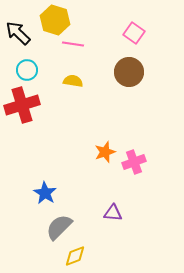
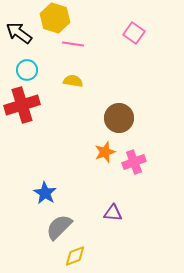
yellow hexagon: moved 2 px up
black arrow: moved 1 px right; rotated 8 degrees counterclockwise
brown circle: moved 10 px left, 46 px down
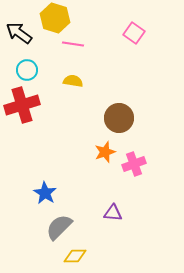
pink cross: moved 2 px down
yellow diamond: rotated 20 degrees clockwise
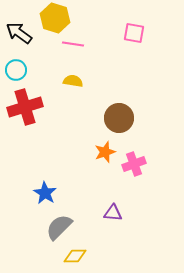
pink square: rotated 25 degrees counterclockwise
cyan circle: moved 11 px left
red cross: moved 3 px right, 2 px down
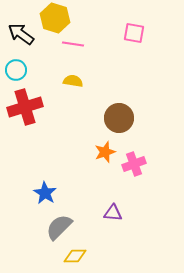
black arrow: moved 2 px right, 1 px down
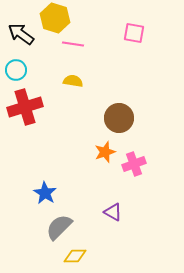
purple triangle: moved 1 px up; rotated 24 degrees clockwise
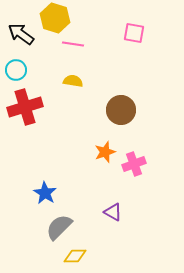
brown circle: moved 2 px right, 8 px up
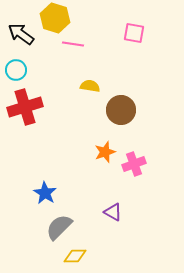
yellow semicircle: moved 17 px right, 5 px down
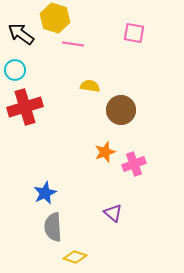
cyan circle: moved 1 px left
blue star: rotated 15 degrees clockwise
purple triangle: moved 1 px down; rotated 12 degrees clockwise
gray semicircle: moved 6 px left; rotated 48 degrees counterclockwise
yellow diamond: moved 1 px down; rotated 20 degrees clockwise
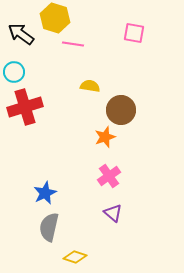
cyan circle: moved 1 px left, 2 px down
orange star: moved 15 px up
pink cross: moved 25 px left, 12 px down; rotated 15 degrees counterclockwise
gray semicircle: moved 4 px left; rotated 16 degrees clockwise
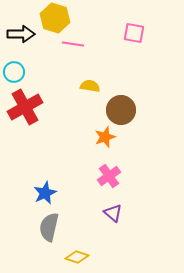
black arrow: rotated 144 degrees clockwise
red cross: rotated 12 degrees counterclockwise
yellow diamond: moved 2 px right
